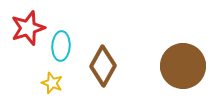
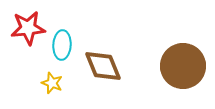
red star: rotated 12 degrees clockwise
cyan ellipse: moved 1 px right, 1 px up
brown diamond: rotated 51 degrees counterclockwise
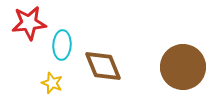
red star: moved 1 px right, 5 px up
brown circle: moved 1 px down
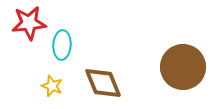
brown diamond: moved 17 px down
yellow star: moved 3 px down
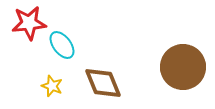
cyan ellipse: rotated 40 degrees counterclockwise
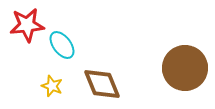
red star: moved 2 px left, 2 px down
brown circle: moved 2 px right, 1 px down
brown diamond: moved 1 px left, 1 px down
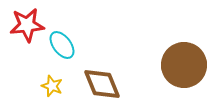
brown circle: moved 1 px left, 3 px up
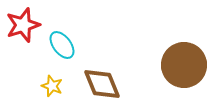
red star: moved 4 px left; rotated 12 degrees counterclockwise
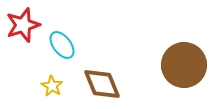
yellow star: rotated 10 degrees clockwise
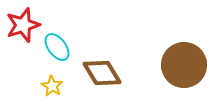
cyan ellipse: moved 5 px left, 2 px down
brown diamond: moved 11 px up; rotated 9 degrees counterclockwise
